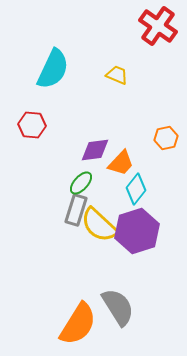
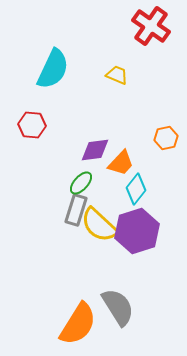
red cross: moved 7 px left
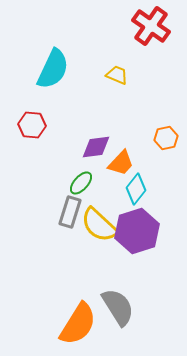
purple diamond: moved 1 px right, 3 px up
gray rectangle: moved 6 px left, 2 px down
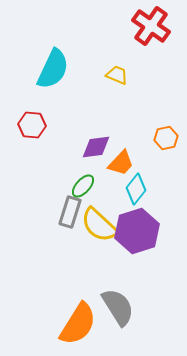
green ellipse: moved 2 px right, 3 px down
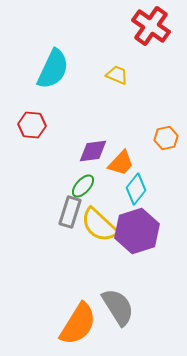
purple diamond: moved 3 px left, 4 px down
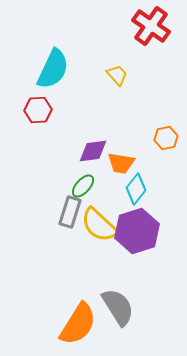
yellow trapezoid: rotated 25 degrees clockwise
red hexagon: moved 6 px right, 15 px up; rotated 8 degrees counterclockwise
orange trapezoid: rotated 56 degrees clockwise
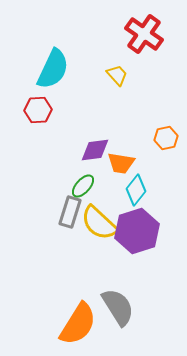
red cross: moved 7 px left, 8 px down
purple diamond: moved 2 px right, 1 px up
cyan diamond: moved 1 px down
yellow semicircle: moved 2 px up
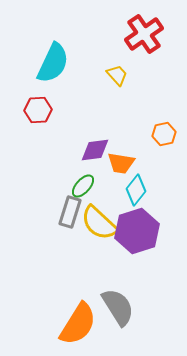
red cross: rotated 21 degrees clockwise
cyan semicircle: moved 6 px up
orange hexagon: moved 2 px left, 4 px up
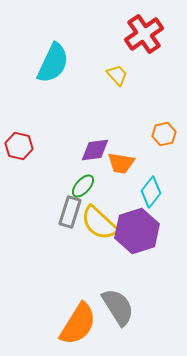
red hexagon: moved 19 px left, 36 px down; rotated 16 degrees clockwise
cyan diamond: moved 15 px right, 2 px down
